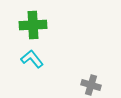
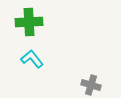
green cross: moved 4 px left, 3 px up
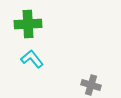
green cross: moved 1 px left, 2 px down
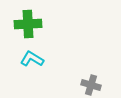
cyan L-shape: rotated 20 degrees counterclockwise
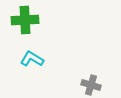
green cross: moved 3 px left, 4 px up
